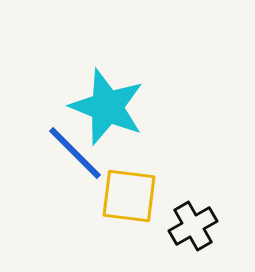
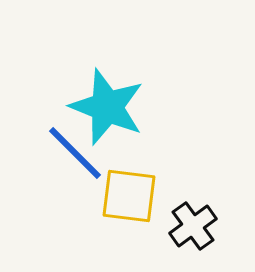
black cross: rotated 6 degrees counterclockwise
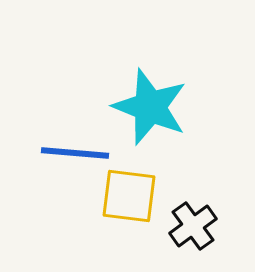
cyan star: moved 43 px right
blue line: rotated 40 degrees counterclockwise
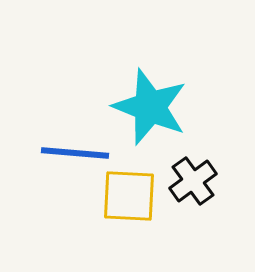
yellow square: rotated 4 degrees counterclockwise
black cross: moved 45 px up
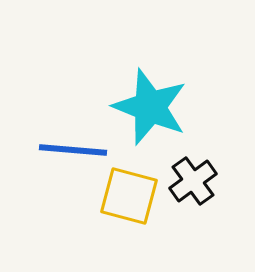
blue line: moved 2 px left, 3 px up
yellow square: rotated 12 degrees clockwise
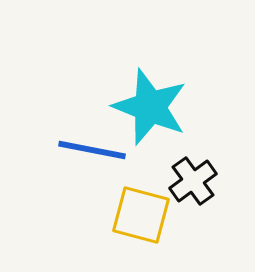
blue line: moved 19 px right; rotated 6 degrees clockwise
yellow square: moved 12 px right, 19 px down
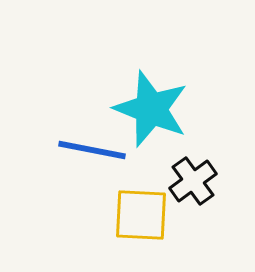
cyan star: moved 1 px right, 2 px down
yellow square: rotated 12 degrees counterclockwise
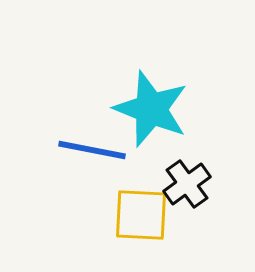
black cross: moved 6 px left, 3 px down
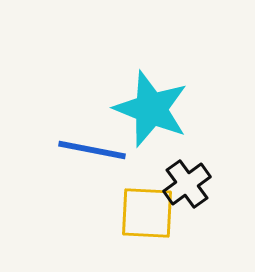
yellow square: moved 6 px right, 2 px up
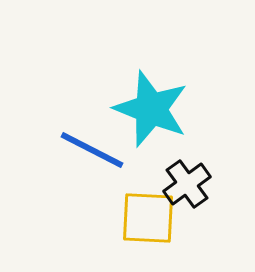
blue line: rotated 16 degrees clockwise
yellow square: moved 1 px right, 5 px down
